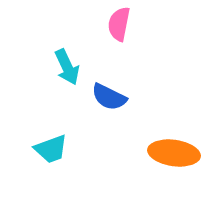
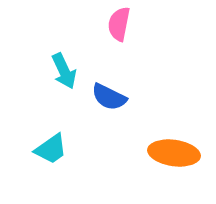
cyan arrow: moved 3 px left, 4 px down
cyan trapezoid: rotated 15 degrees counterclockwise
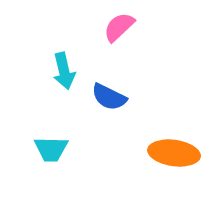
pink semicircle: moved 3 px down; rotated 36 degrees clockwise
cyan arrow: rotated 12 degrees clockwise
cyan trapezoid: rotated 36 degrees clockwise
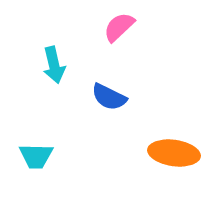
cyan arrow: moved 10 px left, 6 px up
cyan trapezoid: moved 15 px left, 7 px down
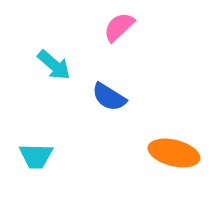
cyan arrow: rotated 36 degrees counterclockwise
blue semicircle: rotated 6 degrees clockwise
orange ellipse: rotated 6 degrees clockwise
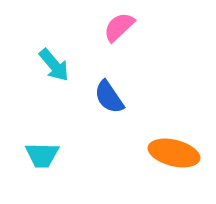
cyan arrow: rotated 9 degrees clockwise
blue semicircle: rotated 24 degrees clockwise
cyan trapezoid: moved 6 px right, 1 px up
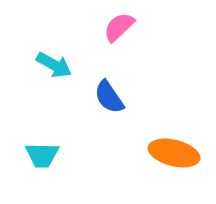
cyan arrow: rotated 21 degrees counterclockwise
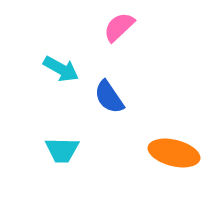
cyan arrow: moved 7 px right, 4 px down
cyan trapezoid: moved 20 px right, 5 px up
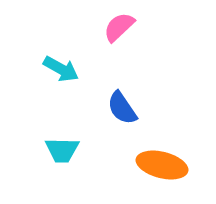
blue semicircle: moved 13 px right, 11 px down
orange ellipse: moved 12 px left, 12 px down
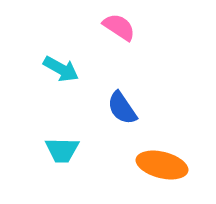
pink semicircle: rotated 76 degrees clockwise
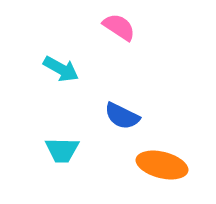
blue semicircle: moved 8 px down; rotated 30 degrees counterclockwise
